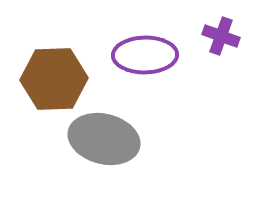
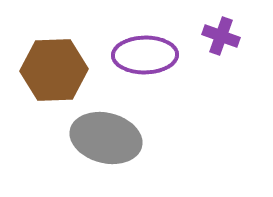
brown hexagon: moved 9 px up
gray ellipse: moved 2 px right, 1 px up
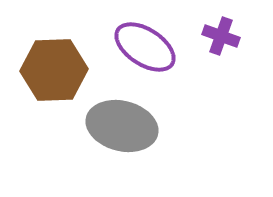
purple ellipse: moved 8 px up; rotated 34 degrees clockwise
gray ellipse: moved 16 px right, 12 px up
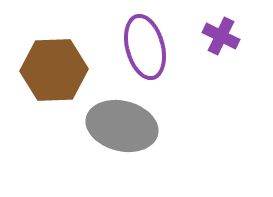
purple cross: rotated 6 degrees clockwise
purple ellipse: rotated 42 degrees clockwise
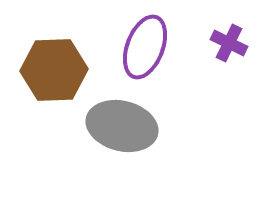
purple cross: moved 8 px right, 7 px down
purple ellipse: rotated 36 degrees clockwise
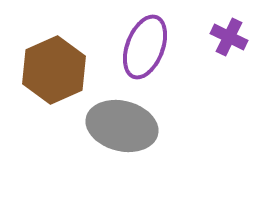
purple cross: moved 6 px up
brown hexagon: rotated 22 degrees counterclockwise
